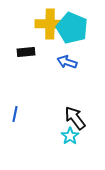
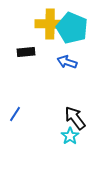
blue line: rotated 21 degrees clockwise
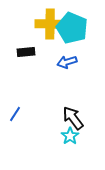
blue arrow: rotated 36 degrees counterclockwise
black arrow: moved 2 px left
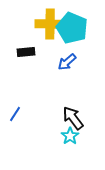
blue arrow: rotated 24 degrees counterclockwise
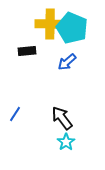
black rectangle: moved 1 px right, 1 px up
black arrow: moved 11 px left
cyan star: moved 4 px left, 6 px down
